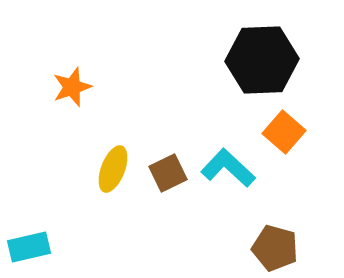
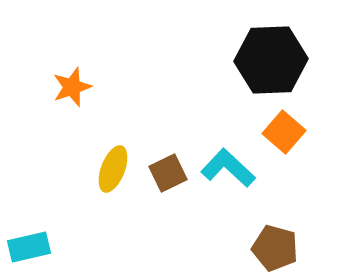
black hexagon: moved 9 px right
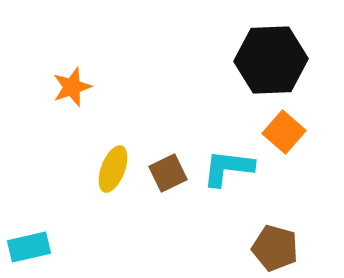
cyan L-shape: rotated 36 degrees counterclockwise
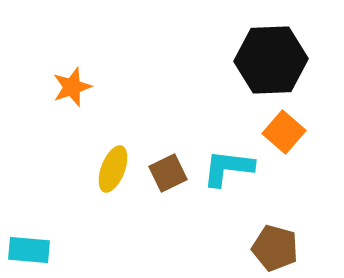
cyan rectangle: moved 3 px down; rotated 18 degrees clockwise
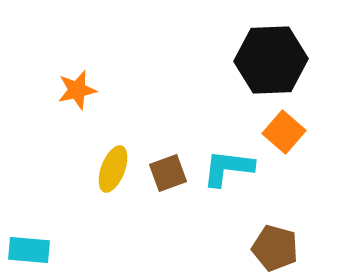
orange star: moved 5 px right, 3 px down; rotated 6 degrees clockwise
brown square: rotated 6 degrees clockwise
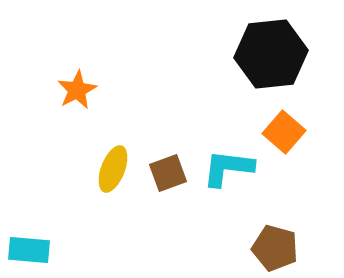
black hexagon: moved 6 px up; rotated 4 degrees counterclockwise
orange star: rotated 15 degrees counterclockwise
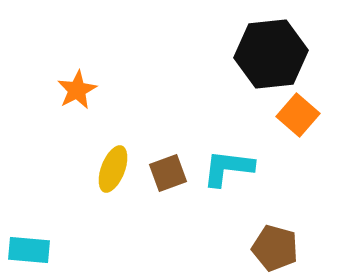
orange square: moved 14 px right, 17 px up
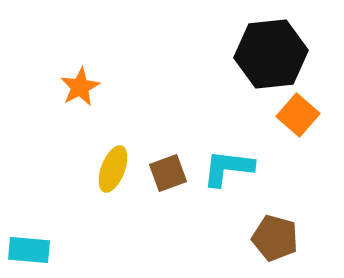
orange star: moved 3 px right, 3 px up
brown pentagon: moved 10 px up
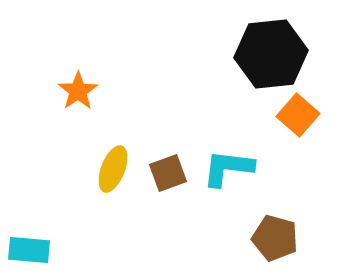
orange star: moved 2 px left, 4 px down; rotated 6 degrees counterclockwise
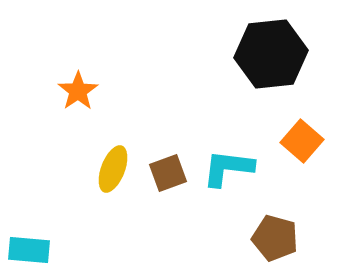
orange square: moved 4 px right, 26 px down
